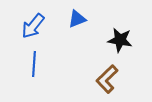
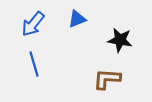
blue arrow: moved 2 px up
blue line: rotated 20 degrees counterclockwise
brown L-shape: rotated 48 degrees clockwise
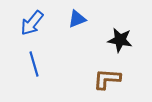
blue arrow: moved 1 px left, 1 px up
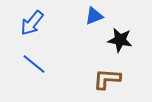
blue triangle: moved 17 px right, 3 px up
blue line: rotated 35 degrees counterclockwise
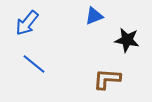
blue arrow: moved 5 px left
black star: moved 7 px right
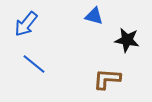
blue triangle: rotated 36 degrees clockwise
blue arrow: moved 1 px left, 1 px down
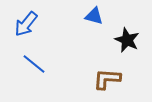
black star: rotated 15 degrees clockwise
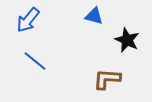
blue arrow: moved 2 px right, 4 px up
blue line: moved 1 px right, 3 px up
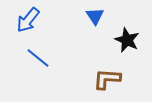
blue triangle: moved 1 px right; rotated 42 degrees clockwise
blue line: moved 3 px right, 3 px up
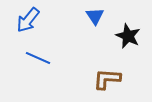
black star: moved 1 px right, 4 px up
blue line: rotated 15 degrees counterclockwise
